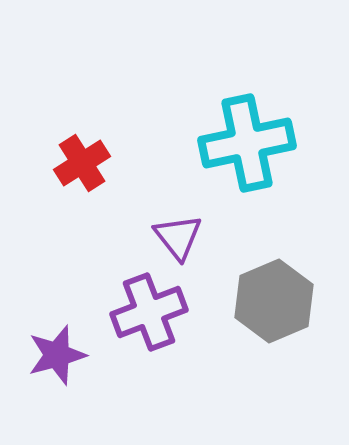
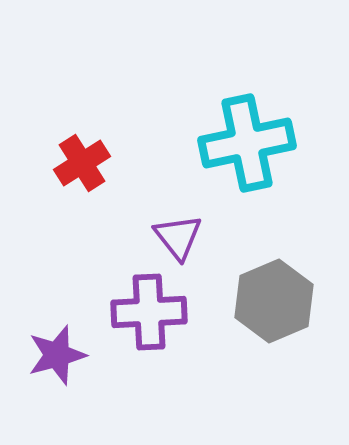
purple cross: rotated 18 degrees clockwise
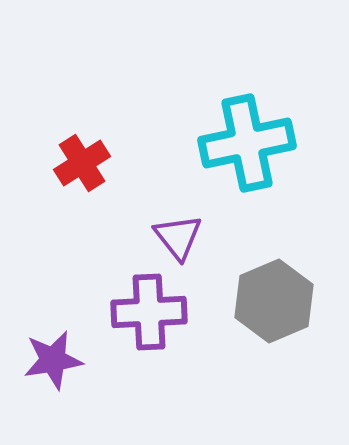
purple star: moved 4 px left, 5 px down; rotated 6 degrees clockwise
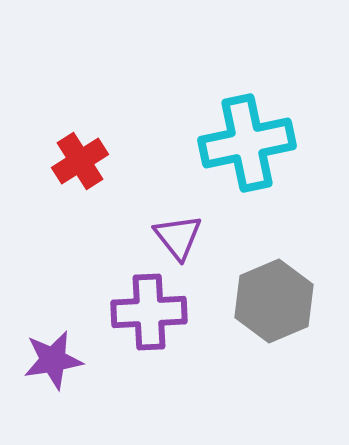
red cross: moved 2 px left, 2 px up
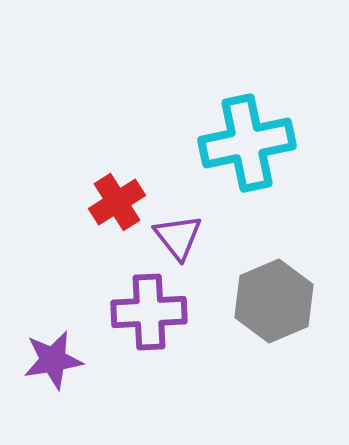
red cross: moved 37 px right, 41 px down
